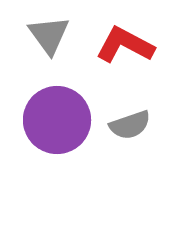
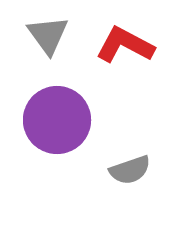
gray triangle: moved 1 px left
gray semicircle: moved 45 px down
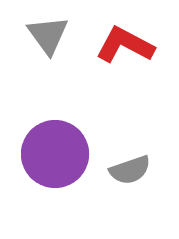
purple circle: moved 2 px left, 34 px down
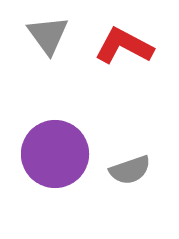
red L-shape: moved 1 px left, 1 px down
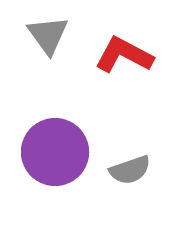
red L-shape: moved 9 px down
purple circle: moved 2 px up
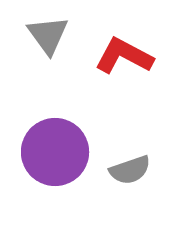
red L-shape: moved 1 px down
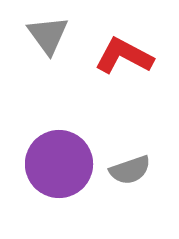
purple circle: moved 4 px right, 12 px down
